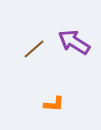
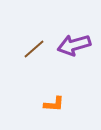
purple arrow: moved 3 px down; rotated 48 degrees counterclockwise
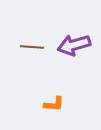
brown line: moved 2 px left, 2 px up; rotated 45 degrees clockwise
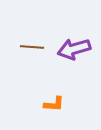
purple arrow: moved 4 px down
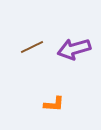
brown line: rotated 30 degrees counterclockwise
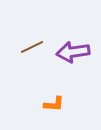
purple arrow: moved 1 px left, 3 px down; rotated 8 degrees clockwise
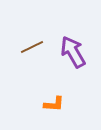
purple arrow: rotated 68 degrees clockwise
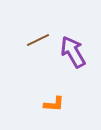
brown line: moved 6 px right, 7 px up
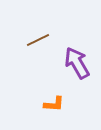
purple arrow: moved 4 px right, 11 px down
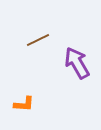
orange L-shape: moved 30 px left
